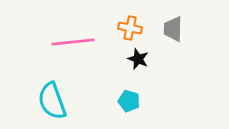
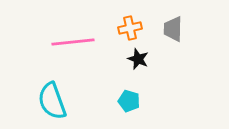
orange cross: rotated 25 degrees counterclockwise
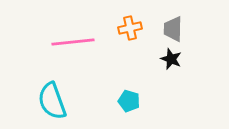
black star: moved 33 px right
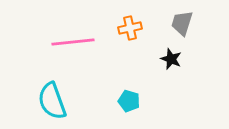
gray trapezoid: moved 9 px right, 6 px up; rotated 16 degrees clockwise
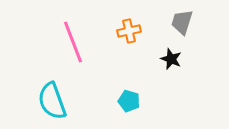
gray trapezoid: moved 1 px up
orange cross: moved 1 px left, 3 px down
pink line: rotated 75 degrees clockwise
